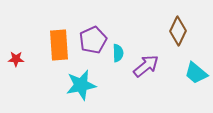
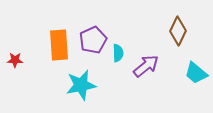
red star: moved 1 px left, 1 px down
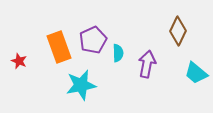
orange rectangle: moved 2 px down; rotated 16 degrees counterclockwise
red star: moved 4 px right, 1 px down; rotated 21 degrees clockwise
purple arrow: moved 1 px right, 2 px up; rotated 40 degrees counterclockwise
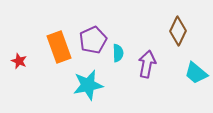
cyan star: moved 7 px right
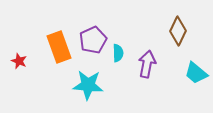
cyan star: rotated 16 degrees clockwise
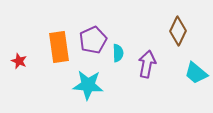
orange rectangle: rotated 12 degrees clockwise
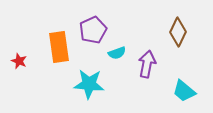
brown diamond: moved 1 px down
purple pentagon: moved 10 px up
cyan semicircle: moved 1 px left; rotated 72 degrees clockwise
cyan trapezoid: moved 12 px left, 18 px down
cyan star: moved 1 px right, 1 px up
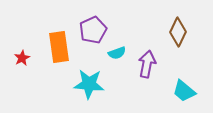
red star: moved 3 px right, 3 px up; rotated 21 degrees clockwise
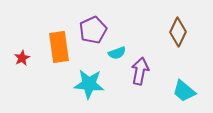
purple arrow: moved 7 px left, 7 px down
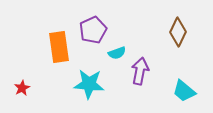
red star: moved 30 px down
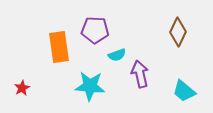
purple pentagon: moved 2 px right; rotated 28 degrees clockwise
cyan semicircle: moved 2 px down
purple arrow: moved 3 px down; rotated 24 degrees counterclockwise
cyan star: moved 1 px right, 2 px down
